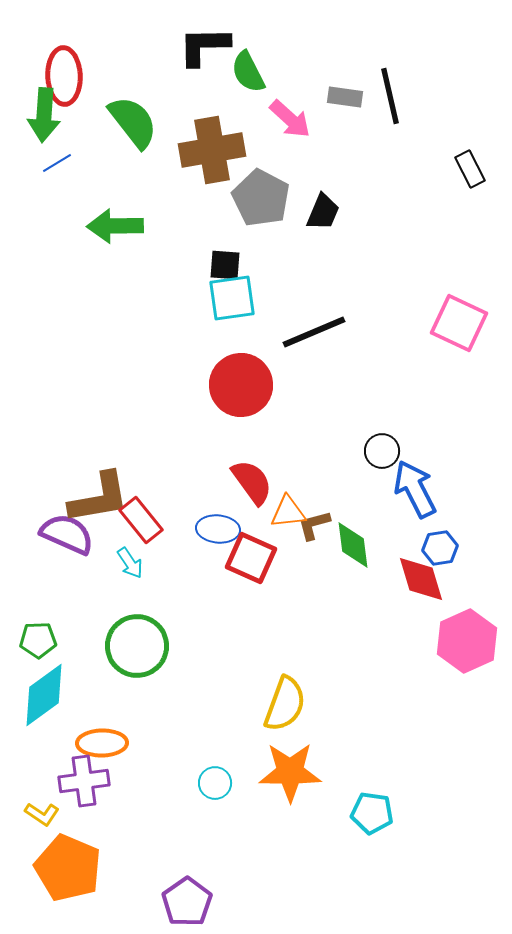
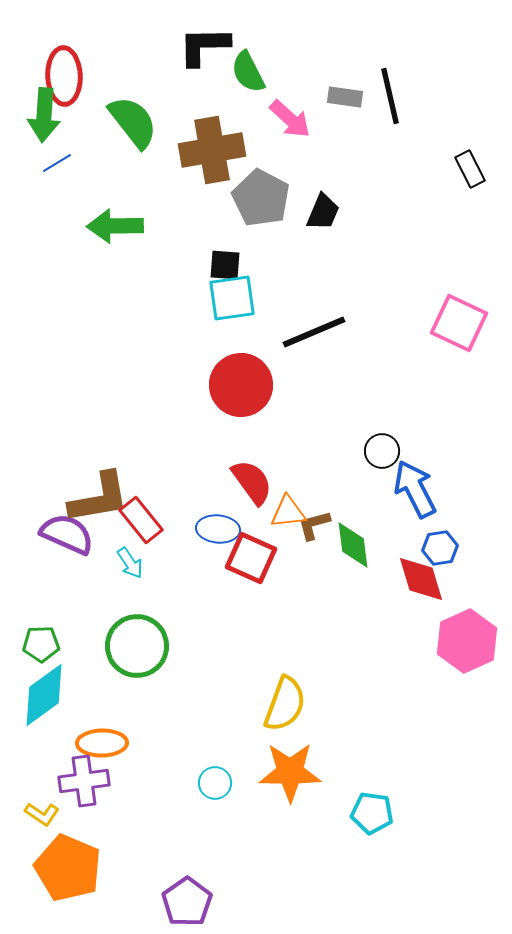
green pentagon at (38, 640): moved 3 px right, 4 px down
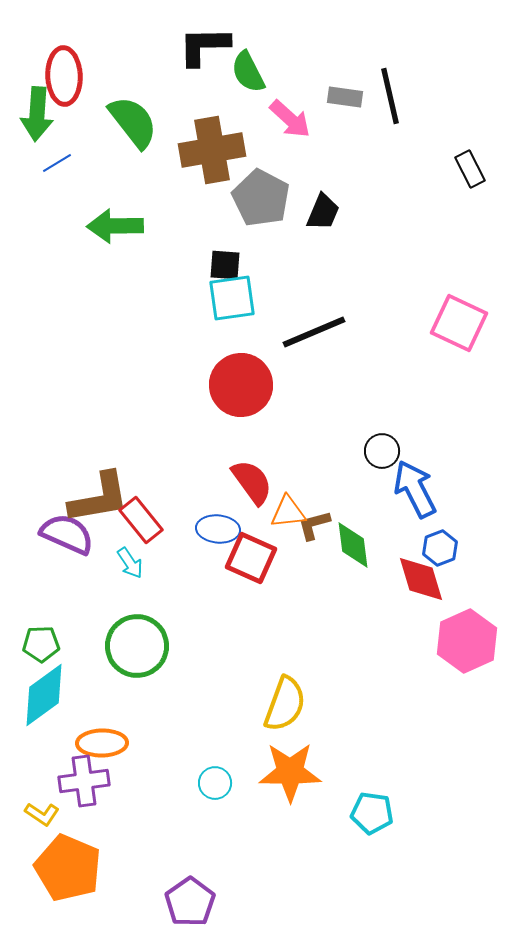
green arrow at (44, 115): moved 7 px left, 1 px up
blue hexagon at (440, 548): rotated 12 degrees counterclockwise
purple pentagon at (187, 902): moved 3 px right
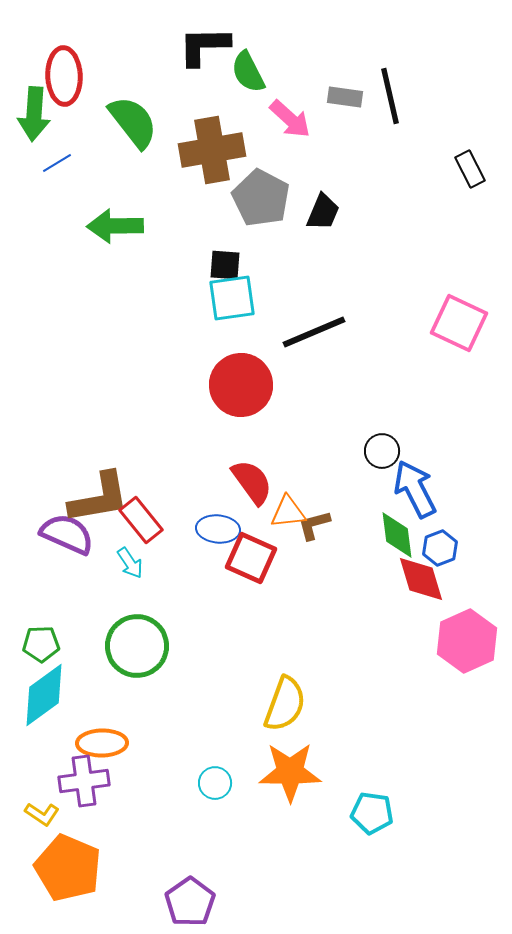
green arrow at (37, 114): moved 3 px left
green diamond at (353, 545): moved 44 px right, 10 px up
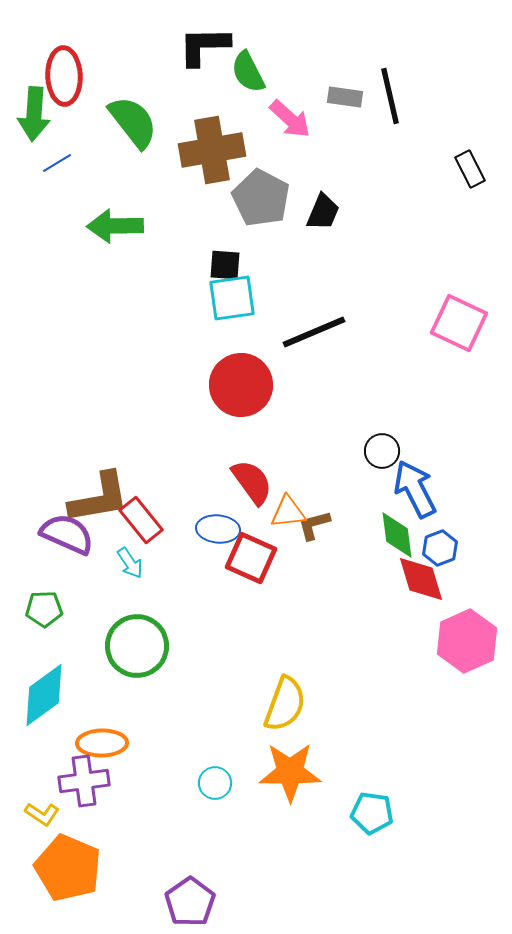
green pentagon at (41, 644): moved 3 px right, 35 px up
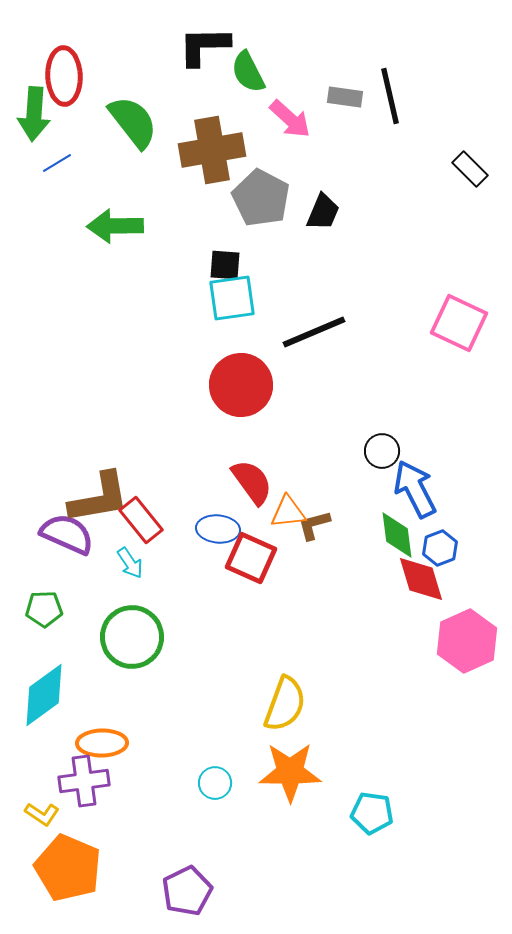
black rectangle at (470, 169): rotated 18 degrees counterclockwise
green circle at (137, 646): moved 5 px left, 9 px up
purple pentagon at (190, 902): moved 3 px left, 11 px up; rotated 9 degrees clockwise
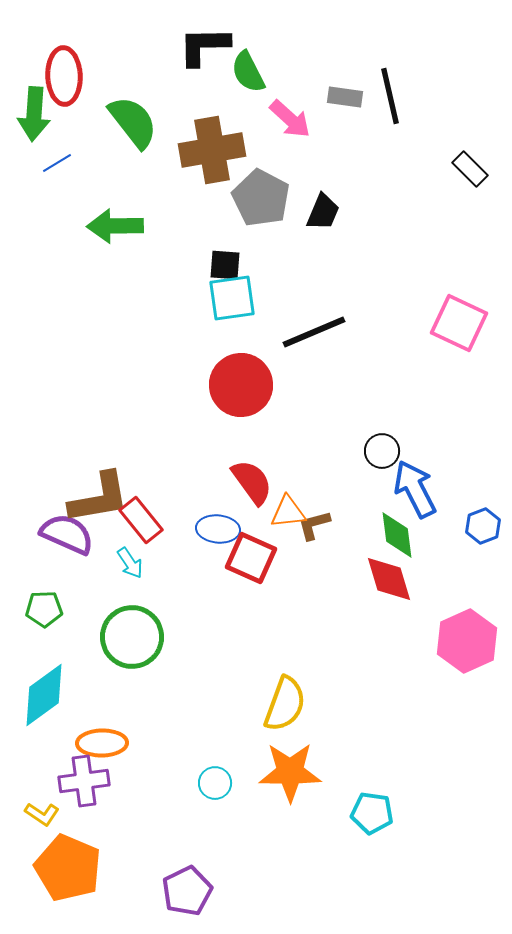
blue hexagon at (440, 548): moved 43 px right, 22 px up
red diamond at (421, 579): moved 32 px left
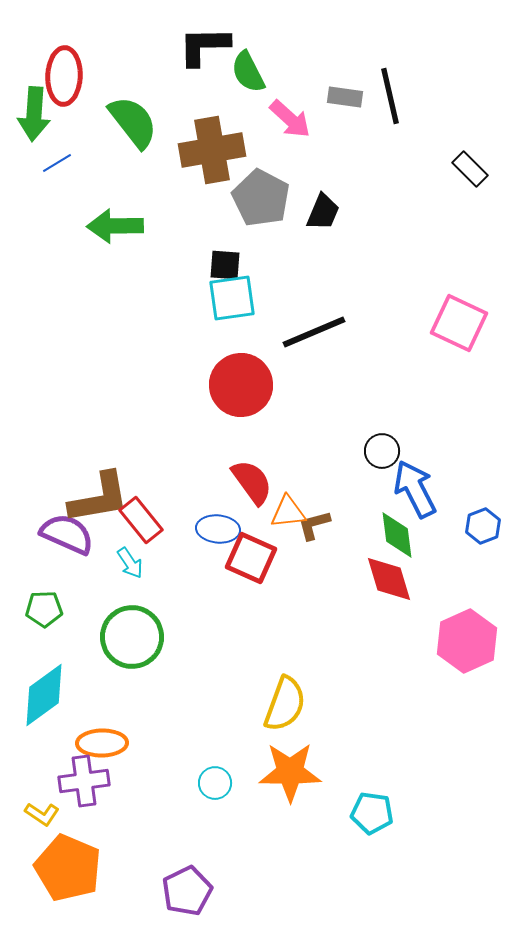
red ellipse at (64, 76): rotated 4 degrees clockwise
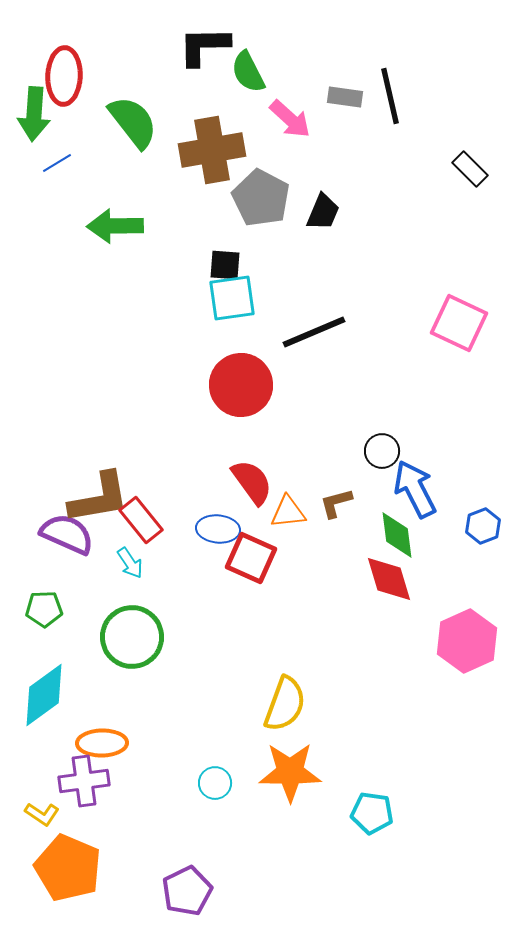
brown L-shape at (314, 525): moved 22 px right, 22 px up
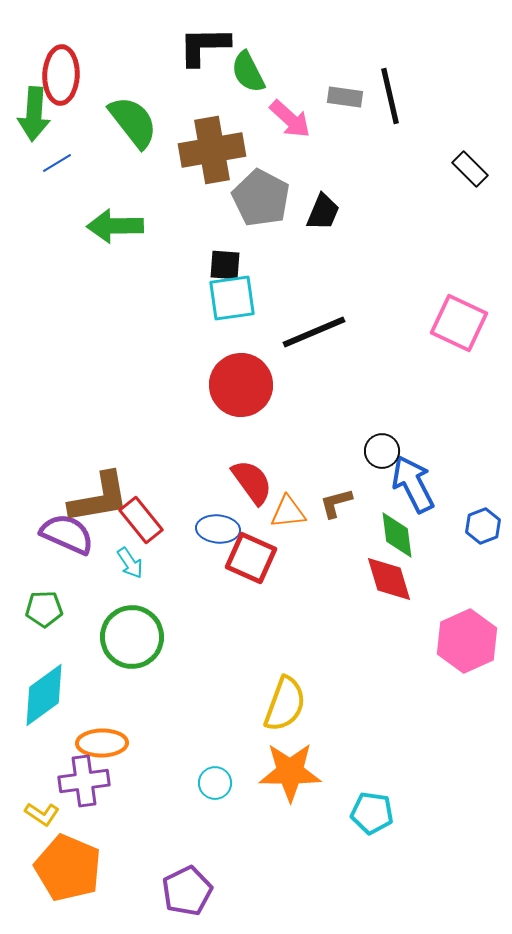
red ellipse at (64, 76): moved 3 px left, 1 px up
blue arrow at (415, 489): moved 2 px left, 5 px up
